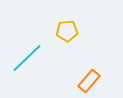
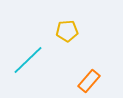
cyan line: moved 1 px right, 2 px down
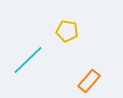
yellow pentagon: rotated 15 degrees clockwise
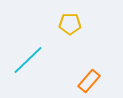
yellow pentagon: moved 3 px right, 7 px up; rotated 10 degrees counterclockwise
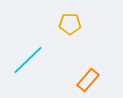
orange rectangle: moved 1 px left, 1 px up
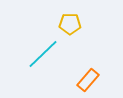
cyan line: moved 15 px right, 6 px up
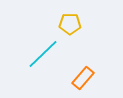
orange rectangle: moved 5 px left, 2 px up
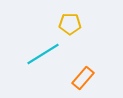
cyan line: rotated 12 degrees clockwise
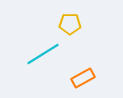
orange rectangle: rotated 20 degrees clockwise
